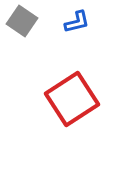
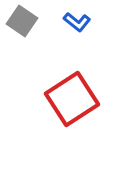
blue L-shape: rotated 52 degrees clockwise
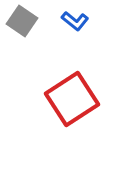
blue L-shape: moved 2 px left, 1 px up
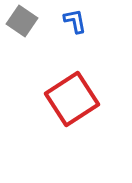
blue L-shape: rotated 140 degrees counterclockwise
